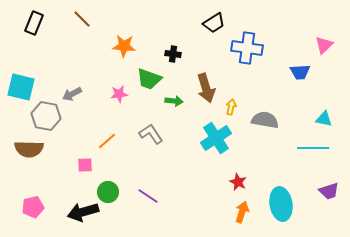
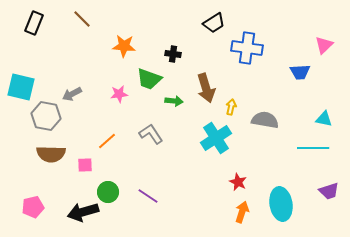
brown semicircle: moved 22 px right, 5 px down
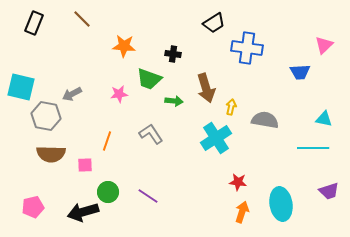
orange line: rotated 30 degrees counterclockwise
red star: rotated 18 degrees counterclockwise
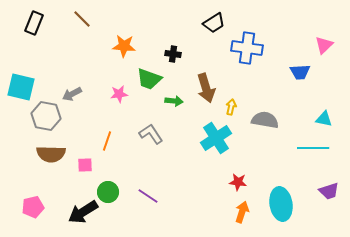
black arrow: rotated 16 degrees counterclockwise
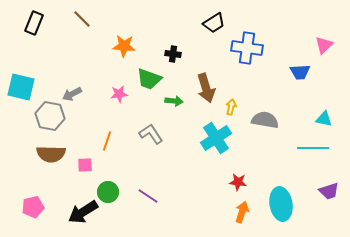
gray hexagon: moved 4 px right
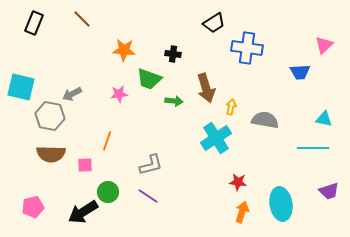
orange star: moved 4 px down
gray L-shape: moved 31 px down; rotated 110 degrees clockwise
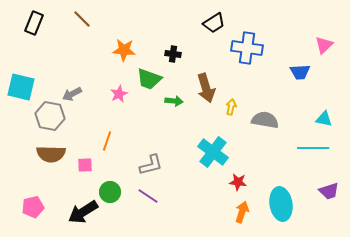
pink star: rotated 18 degrees counterclockwise
cyan cross: moved 3 px left, 14 px down; rotated 20 degrees counterclockwise
green circle: moved 2 px right
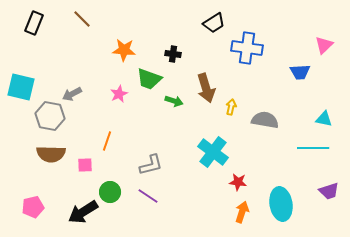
green arrow: rotated 12 degrees clockwise
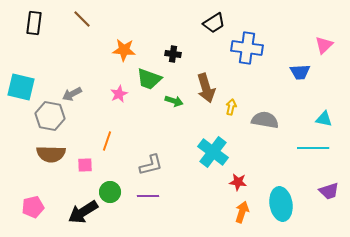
black rectangle: rotated 15 degrees counterclockwise
purple line: rotated 35 degrees counterclockwise
